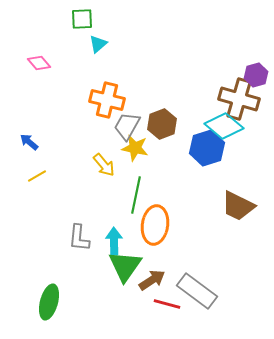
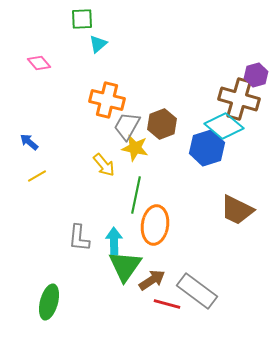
brown trapezoid: moved 1 px left, 4 px down
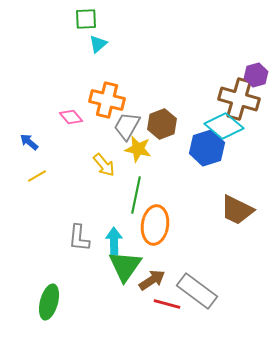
green square: moved 4 px right
pink diamond: moved 32 px right, 54 px down
yellow star: moved 3 px right, 1 px down
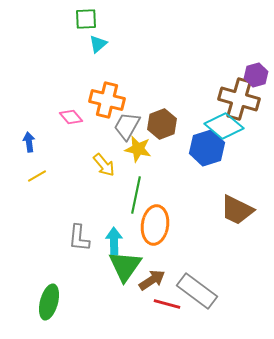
blue arrow: rotated 42 degrees clockwise
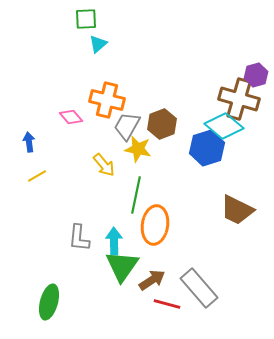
green triangle: moved 3 px left
gray rectangle: moved 2 px right, 3 px up; rotated 12 degrees clockwise
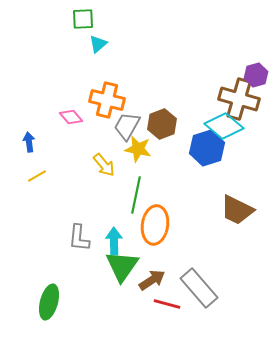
green square: moved 3 px left
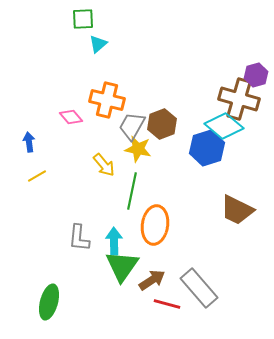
gray trapezoid: moved 5 px right
green line: moved 4 px left, 4 px up
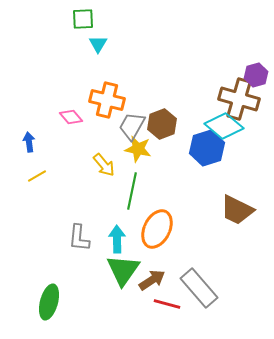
cyan triangle: rotated 18 degrees counterclockwise
orange ellipse: moved 2 px right, 4 px down; rotated 18 degrees clockwise
cyan arrow: moved 3 px right, 2 px up
green triangle: moved 1 px right, 4 px down
